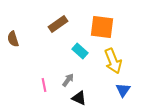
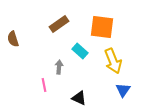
brown rectangle: moved 1 px right
gray arrow: moved 9 px left, 13 px up; rotated 32 degrees counterclockwise
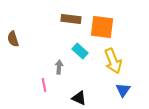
brown rectangle: moved 12 px right, 5 px up; rotated 42 degrees clockwise
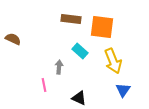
brown semicircle: rotated 133 degrees clockwise
